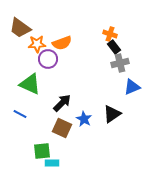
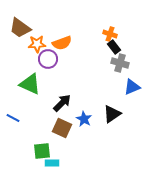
gray cross: rotated 30 degrees clockwise
blue line: moved 7 px left, 4 px down
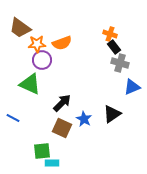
purple circle: moved 6 px left, 1 px down
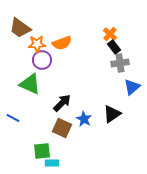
orange cross: rotated 24 degrees clockwise
gray cross: rotated 24 degrees counterclockwise
blue triangle: rotated 18 degrees counterclockwise
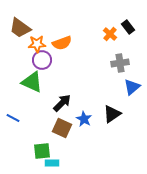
black rectangle: moved 14 px right, 20 px up
green triangle: moved 2 px right, 2 px up
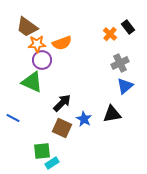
brown trapezoid: moved 7 px right, 1 px up
gray cross: rotated 18 degrees counterclockwise
blue triangle: moved 7 px left, 1 px up
black triangle: rotated 24 degrees clockwise
cyan rectangle: rotated 32 degrees counterclockwise
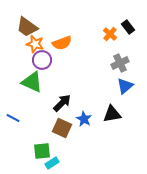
orange star: moved 2 px left; rotated 18 degrees clockwise
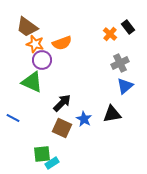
green square: moved 3 px down
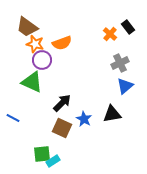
cyan rectangle: moved 1 px right, 2 px up
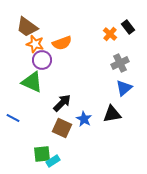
blue triangle: moved 1 px left, 2 px down
